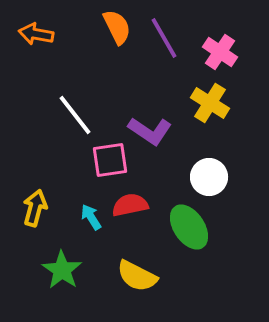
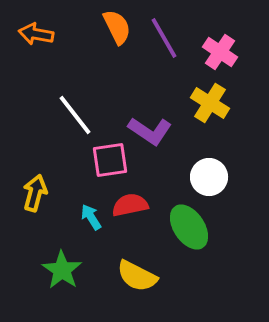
yellow arrow: moved 15 px up
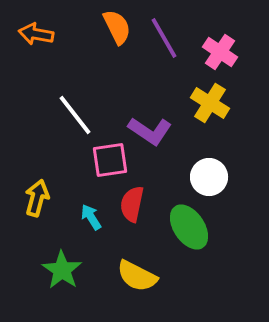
yellow arrow: moved 2 px right, 5 px down
red semicircle: moved 2 px right, 1 px up; rotated 66 degrees counterclockwise
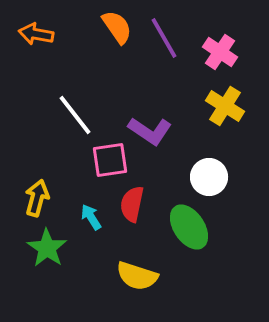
orange semicircle: rotated 9 degrees counterclockwise
yellow cross: moved 15 px right, 3 px down
green star: moved 15 px left, 22 px up
yellow semicircle: rotated 9 degrees counterclockwise
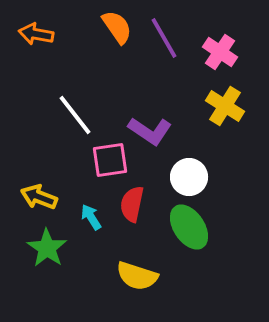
white circle: moved 20 px left
yellow arrow: moved 2 px right, 1 px up; rotated 84 degrees counterclockwise
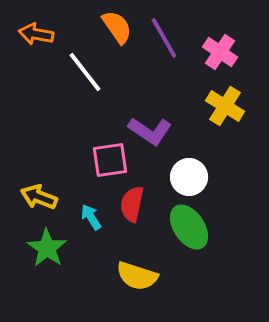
white line: moved 10 px right, 43 px up
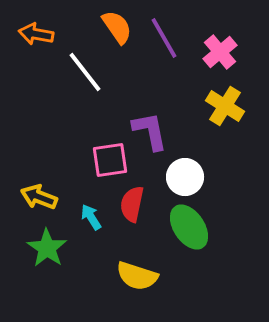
pink cross: rotated 16 degrees clockwise
purple L-shape: rotated 135 degrees counterclockwise
white circle: moved 4 px left
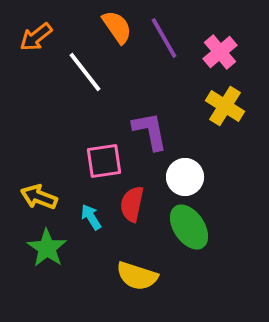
orange arrow: moved 3 px down; rotated 48 degrees counterclockwise
pink square: moved 6 px left, 1 px down
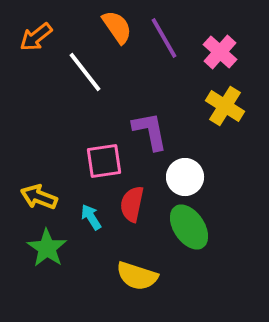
pink cross: rotated 8 degrees counterclockwise
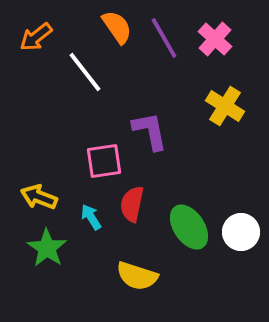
pink cross: moved 5 px left, 13 px up
white circle: moved 56 px right, 55 px down
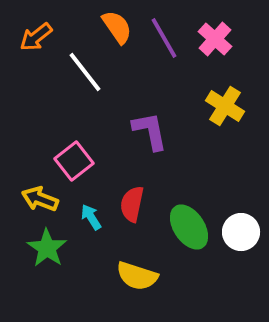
pink square: moved 30 px left; rotated 30 degrees counterclockwise
yellow arrow: moved 1 px right, 2 px down
